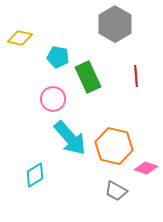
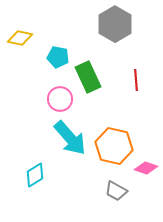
red line: moved 4 px down
pink circle: moved 7 px right
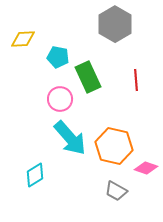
yellow diamond: moved 3 px right, 1 px down; rotated 15 degrees counterclockwise
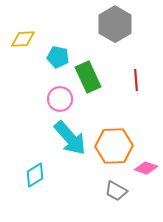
orange hexagon: rotated 15 degrees counterclockwise
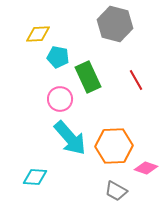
gray hexagon: rotated 16 degrees counterclockwise
yellow diamond: moved 15 px right, 5 px up
red line: rotated 25 degrees counterclockwise
cyan diamond: moved 2 px down; rotated 35 degrees clockwise
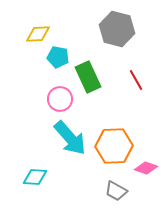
gray hexagon: moved 2 px right, 5 px down
